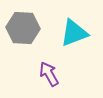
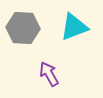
cyan triangle: moved 6 px up
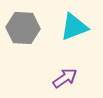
purple arrow: moved 16 px right, 4 px down; rotated 85 degrees clockwise
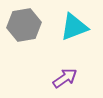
gray hexagon: moved 1 px right, 3 px up; rotated 12 degrees counterclockwise
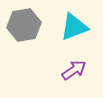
purple arrow: moved 9 px right, 8 px up
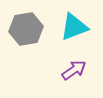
gray hexagon: moved 2 px right, 4 px down
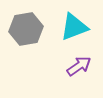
purple arrow: moved 5 px right, 4 px up
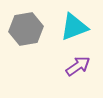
purple arrow: moved 1 px left
